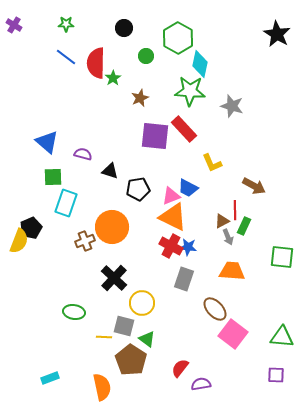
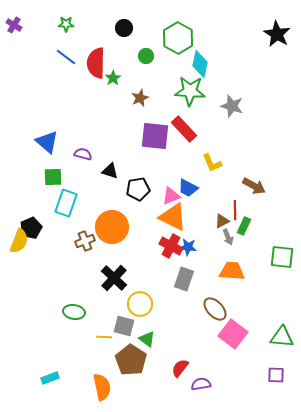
yellow circle at (142, 303): moved 2 px left, 1 px down
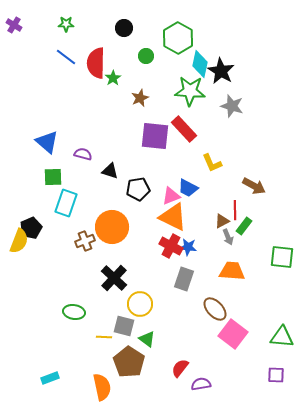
black star at (277, 34): moved 56 px left, 37 px down
green rectangle at (244, 226): rotated 12 degrees clockwise
brown pentagon at (131, 360): moved 2 px left, 2 px down
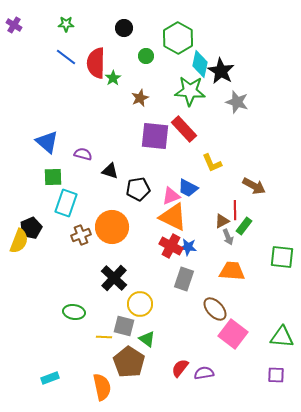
gray star at (232, 106): moved 5 px right, 4 px up
brown cross at (85, 241): moved 4 px left, 6 px up
purple semicircle at (201, 384): moved 3 px right, 11 px up
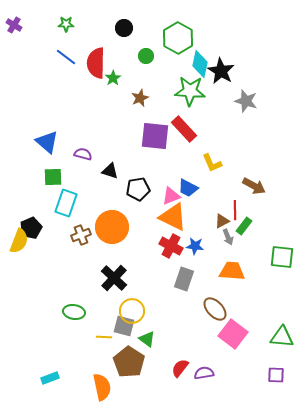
gray star at (237, 102): moved 9 px right, 1 px up
blue star at (188, 247): moved 7 px right, 1 px up
yellow circle at (140, 304): moved 8 px left, 7 px down
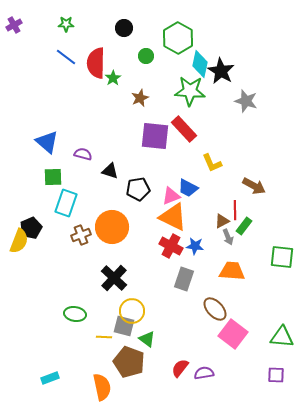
purple cross at (14, 25): rotated 28 degrees clockwise
green ellipse at (74, 312): moved 1 px right, 2 px down
brown pentagon at (129, 362): rotated 12 degrees counterclockwise
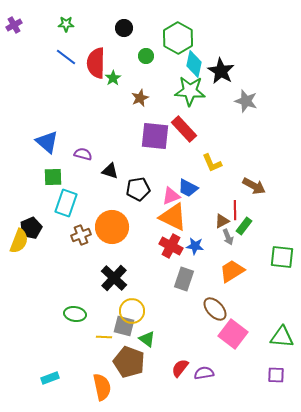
cyan diamond at (200, 64): moved 6 px left
orange trapezoid at (232, 271): rotated 36 degrees counterclockwise
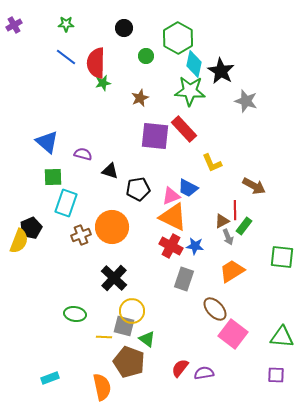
green star at (113, 78): moved 10 px left, 5 px down; rotated 21 degrees clockwise
